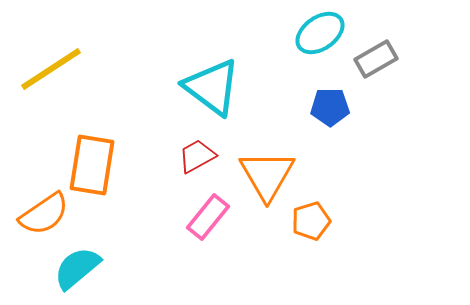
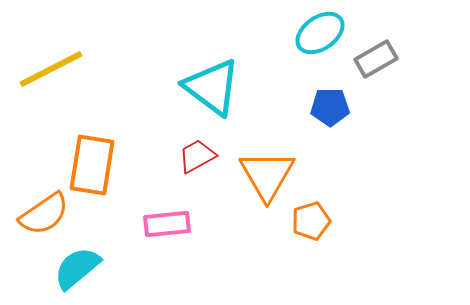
yellow line: rotated 6 degrees clockwise
pink rectangle: moved 41 px left, 7 px down; rotated 45 degrees clockwise
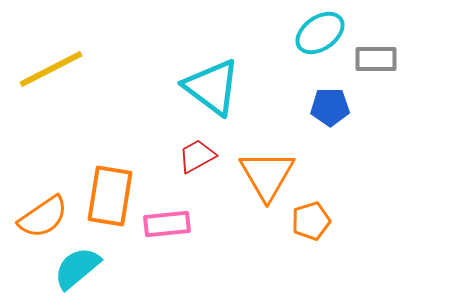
gray rectangle: rotated 30 degrees clockwise
orange rectangle: moved 18 px right, 31 px down
orange semicircle: moved 1 px left, 3 px down
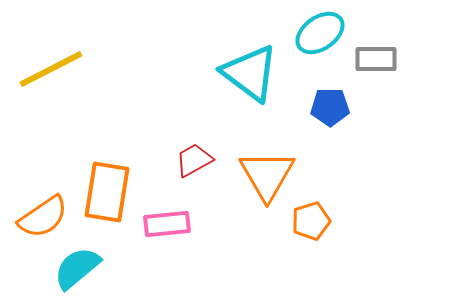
cyan triangle: moved 38 px right, 14 px up
red trapezoid: moved 3 px left, 4 px down
orange rectangle: moved 3 px left, 4 px up
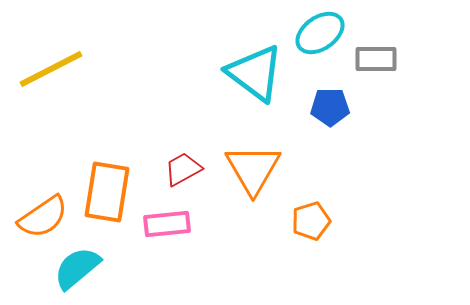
cyan triangle: moved 5 px right
red trapezoid: moved 11 px left, 9 px down
orange triangle: moved 14 px left, 6 px up
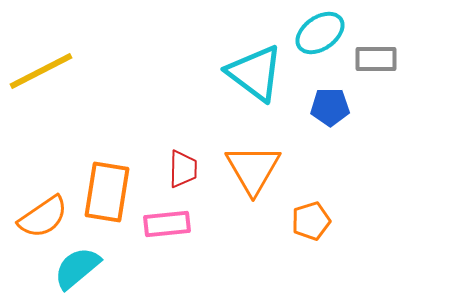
yellow line: moved 10 px left, 2 px down
red trapezoid: rotated 120 degrees clockwise
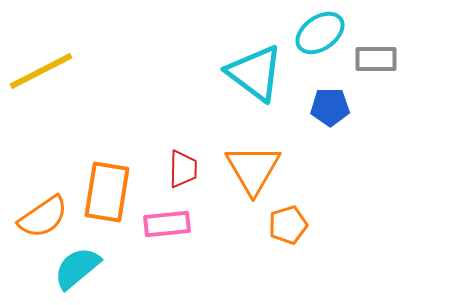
orange pentagon: moved 23 px left, 4 px down
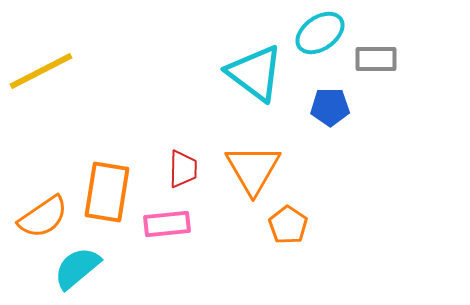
orange pentagon: rotated 21 degrees counterclockwise
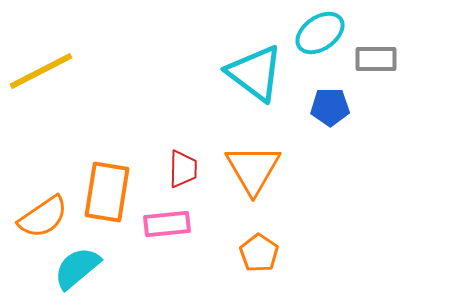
orange pentagon: moved 29 px left, 28 px down
